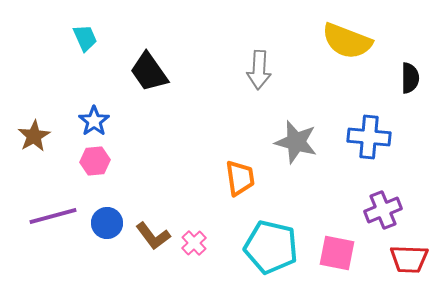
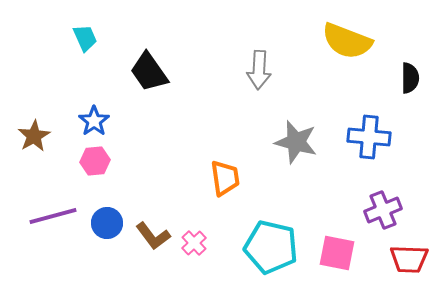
orange trapezoid: moved 15 px left
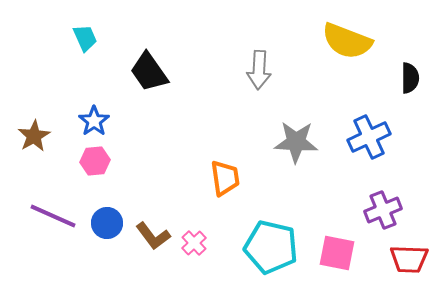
blue cross: rotated 30 degrees counterclockwise
gray star: rotated 12 degrees counterclockwise
purple line: rotated 39 degrees clockwise
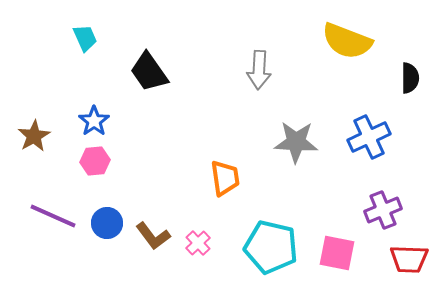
pink cross: moved 4 px right
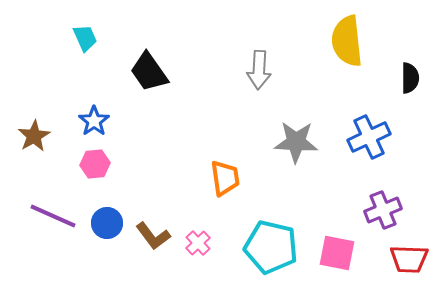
yellow semicircle: rotated 63 degrees clockwise
pink hexagon: moved 3 px down
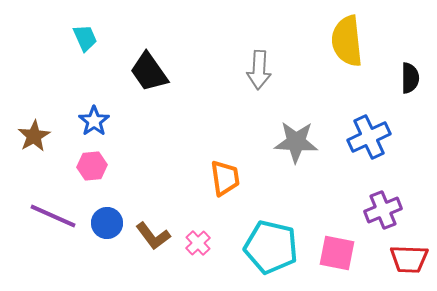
pink hexagon: moved 3 px left, 2 px down
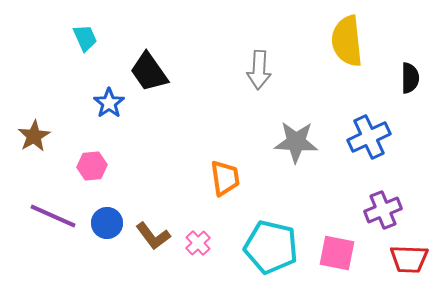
blue star: moved 15 px right, 18 px up
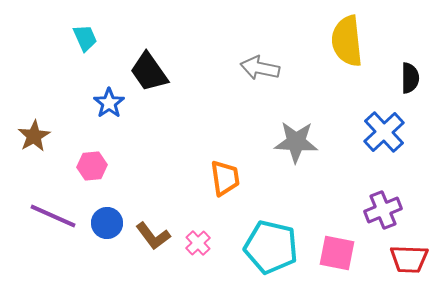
gray arrow: moved 1 px right, 2 px up; rotated 99 degrees clockwise
blue cross: moved 15 px right, 5 px up; rotated 18 degrees counterclockwise
